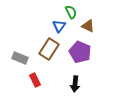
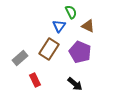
gray rectangle: rotated 63 degrees counterclockwise
black arrow: rotated 56 degrees counterclockwise
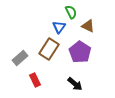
blue triangle: moved 1 px down
purple pentagon: rotated 10 degrees clockwise
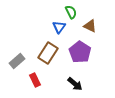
brown triangle: moved 2 px right
brown rectangle: moved 1 px left, 4 px down
gray rectangle: moved 3 px left, 3 px down
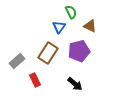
purple pentagon: moved 1 px left, 1 px up; rotated 25 degrees clockwise
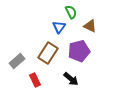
black arrow: moved 4 px left, 5 px up
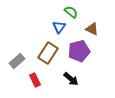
green semicircle: rotated 24 degrees counterclockwise
brown triangle: moved 2 px right, 3 px down
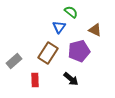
brown triangle: moved 3 px right, 1 px down
gray rectangle: moved 3 px left
red rectangle: rotated 24 degrees clockwise
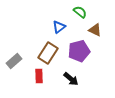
green semicircle: moved 9 px right
blue triangle: rotated 16 degrees clockwise
red rectangle: moved 4 px right, 4 px up
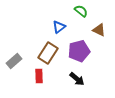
green semicircle: moved 1 px right, 1 px up
brown triangle: moved 4 px right
black arrow: moved 6 px right
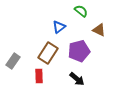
gray rectangle: moved 1 px left; rotated 14 degrees counterclockwise
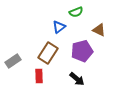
green semicircle: moved 5 px left, 1 px down; rotated 120 degrees clockwise
purple pentagon: moved 3 px right
gray rectangle: rotated 21 degrees clockwise
